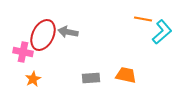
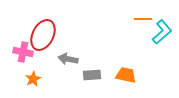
orange line: rotated 12 degrees counterclockwise
gray arrow: moved 27 px down
gray rectangle: moved 1 px right, 3 px up
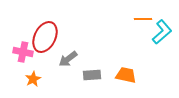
red ellipse: moved 2 px right, 2 px down
gray arrow: rotated 48 degrees counterclockwise
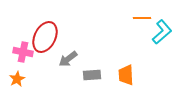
orange line: moved 1 px left, 1 px up
orange trapezoid: rotated 105 degrees counterclockwise
orange star: moved 16 px left
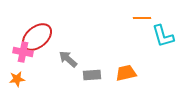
cyan L-shape: moved 1 px right, 4 px down; rotated 115 degrees clockwise
red ellipse: moved 8 px left; rotated 24 degrees clockwise
gray arrow: rotated 78 degrees clockwise
orange trapezoid: moved 2 px up; rotated 80 degrees clockwise
orange star: rotated 21 degrees clockwise
